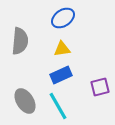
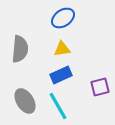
gray semicircle: moved 8 px down
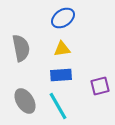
gray semicircle: moved 1 px right, 1 px up; rotated 16 degrees counterclockwise
blue rectangle: rotated 20 degrees clockwise
purple square: moved 1 px up
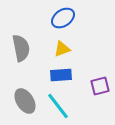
yellow triangle: rotated 12 degrees counterclockwise
cyan line: rotated 8 degrees counterclockwise
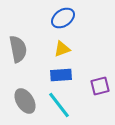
gray semicircle: moved 3 px left, 1 px down
cyan line: moved 1 px right, 1 px up
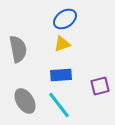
blue ellipse: moved 2 px right, 1 px down
yellow triangle: moved 5 px up
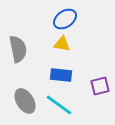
yellow triangle: rotated 30 degrees clockwise
blue rectangle: rotated 10 degrees clockwise
cyan line: rotated 16 degrees counterclockwise
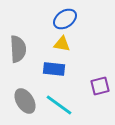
gray semicircle: rotated 8 degrees clockwise
blue rectangle: moved 7 px left, 6 px up
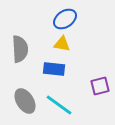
gray semicircle: moved 2 px right
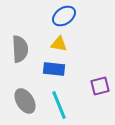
blue ellipse: moved 1 px left, 3 px up
yellow triangle: moved 3 px left
cyan line: rotated 32 degrees clockwise
